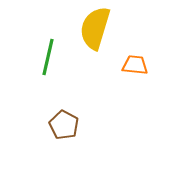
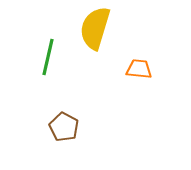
orange trapezoid: moved 4 px right, 4 px down
brown pentagon: moved 2 px down
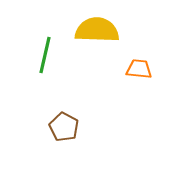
yellow semicircle: moved 2 px right, 2 px down; rotated 75 degrees clockwise
green line: moved 3 px left, 2 px up
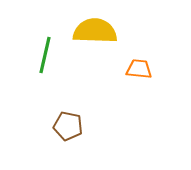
yellow semicircle: moved 2 px left, 1 px down
brown pentagon: moved 4 px right, 1 px up; rotated 16 degrees counterclockwise
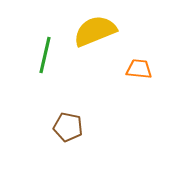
yellow semicircle: rotated 24 degrees counterclockwise
brown pentagon: moved 1 px down
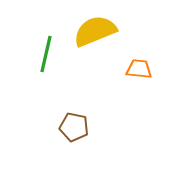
green line: moved 1 px right, 1 px up
brown pentagon: moved 6 px right
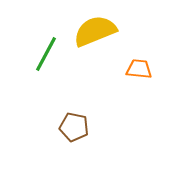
green line: rotated 15 degrees clockwise
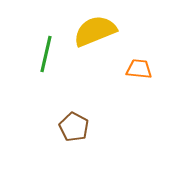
green line: rotated 15 degrees counterclockwise
brown pentagon: rotated 16 degrees clockwise
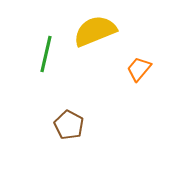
orange trapezoid: rotated 56 degrees counterclockwise
brown pentagon: moved 5 px left, 2 px up
